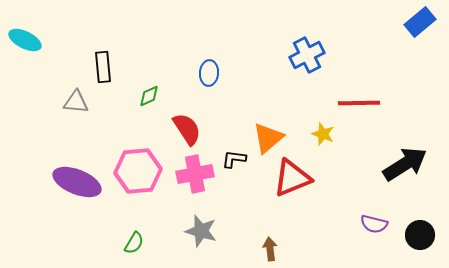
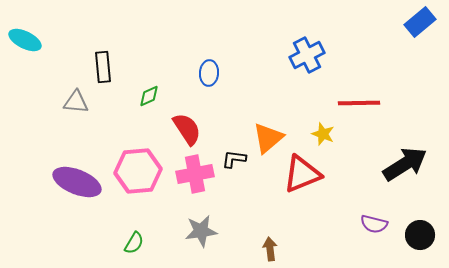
red triangle: moved 10 px right, 4 px up
gray star: rotated 24 degrees counterclockwise
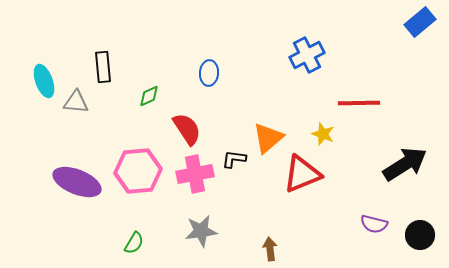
cyan ellipse: moved 19 px right, 41 px down; rotated 44 degrees clockwise
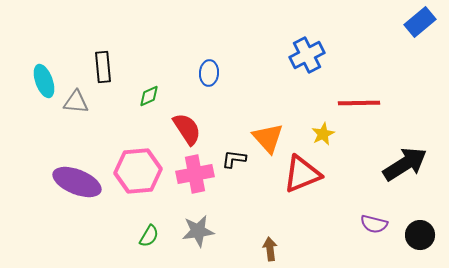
yellow star: rotated 25 degrees clockwise
orange triangle: rotated 32 degrees counterclockwise
gray star: moved 3 px left
green semicircle: moved 15 px right, 7 px up
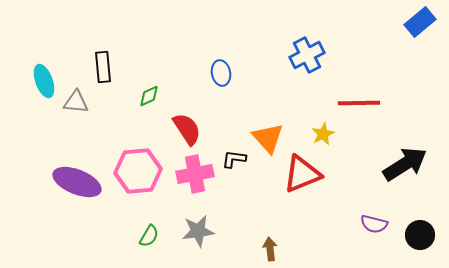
blue ellipse: moved 12 px right; rotated 15 degrees counterclockwise
